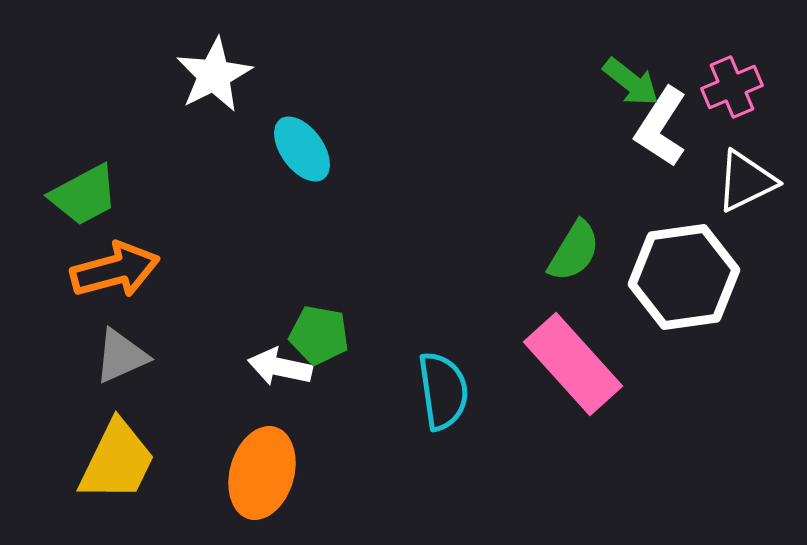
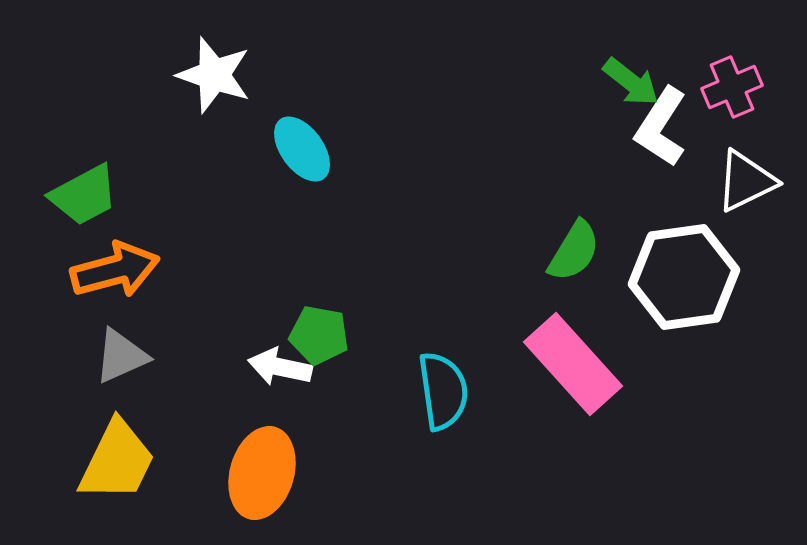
white star: rotated 26 degrees counterclockwise
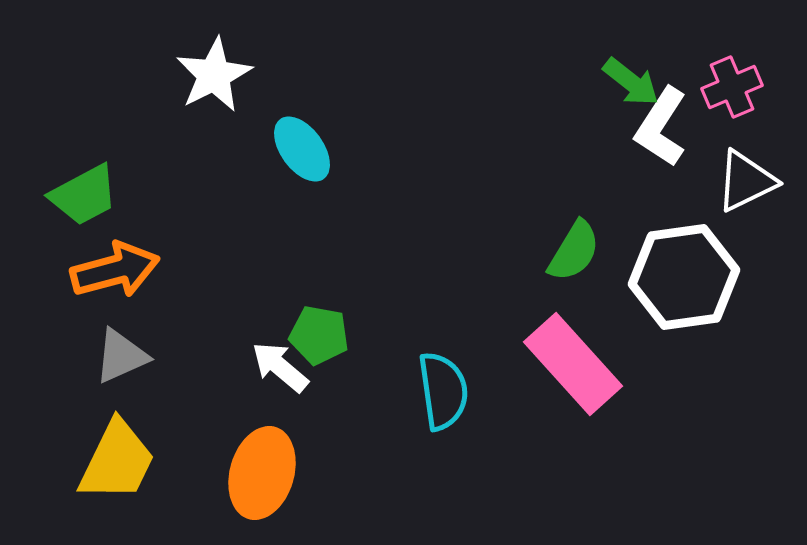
white star: rotated 26 degrees clockwise
white arrow: rotated 28 degrees clockwise
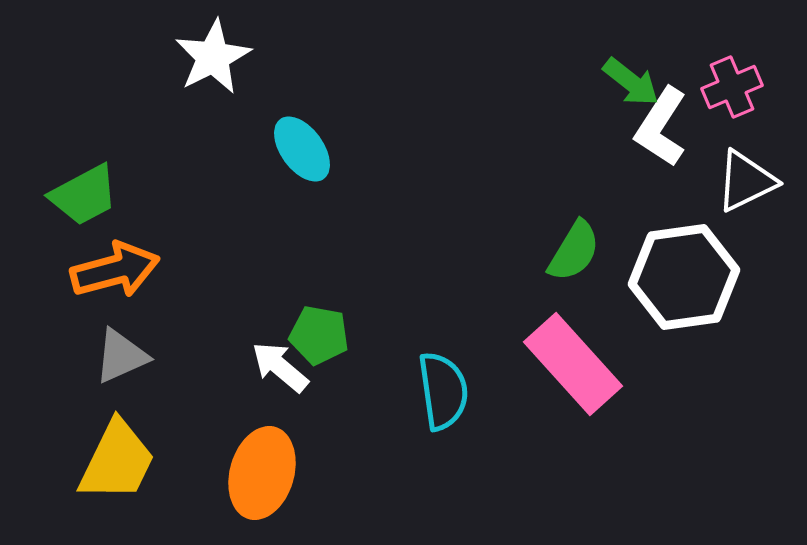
white star: moved 1 px left, 18 px up
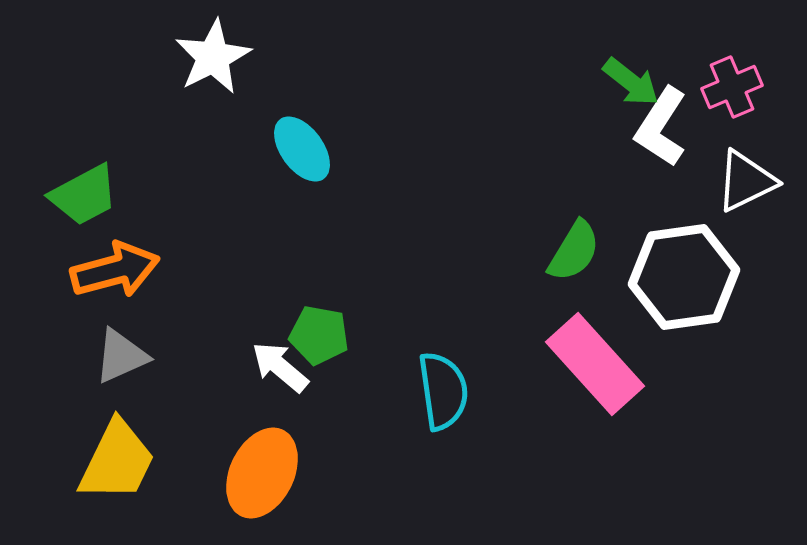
pink rectangle: moved 22 px right
orange ellipse: rotated 10 degrees clockwise
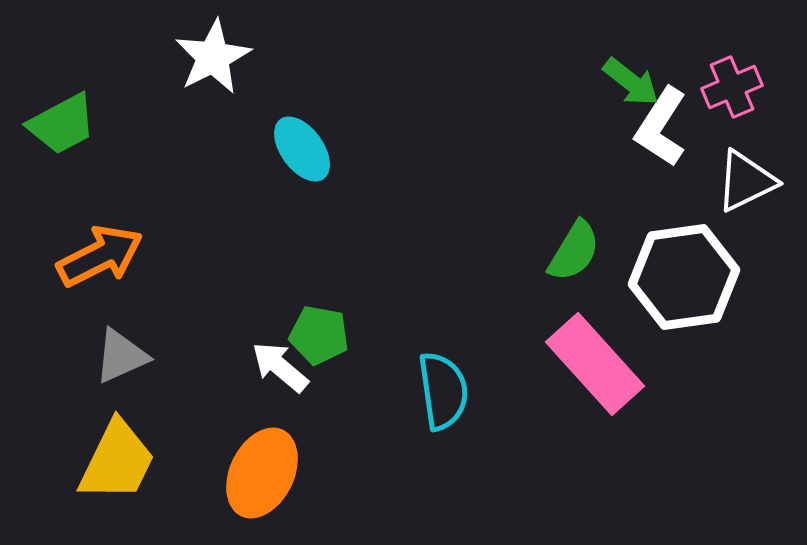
green trapezoid: moved 22 px left, 71 px up
orange arrow: moved 15 px left, 14 px up; rotated 12 degrees counterclockwise
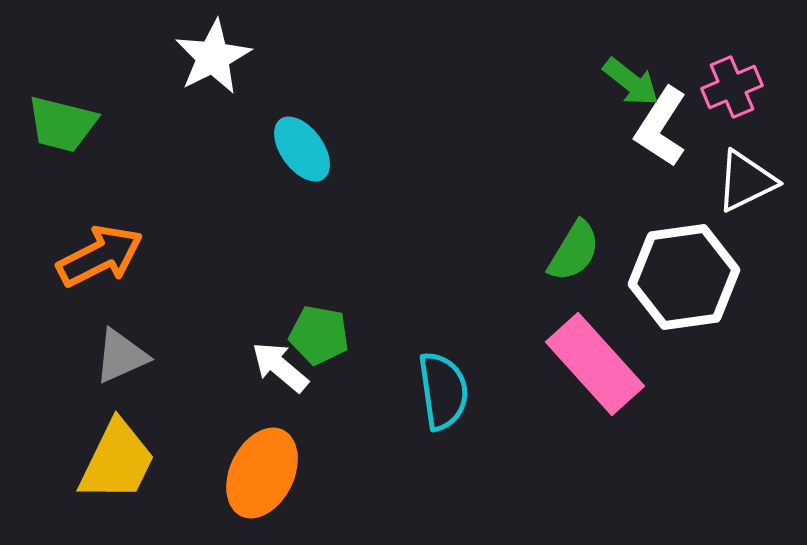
green trapezoid: rotated 42 degrees clockwise
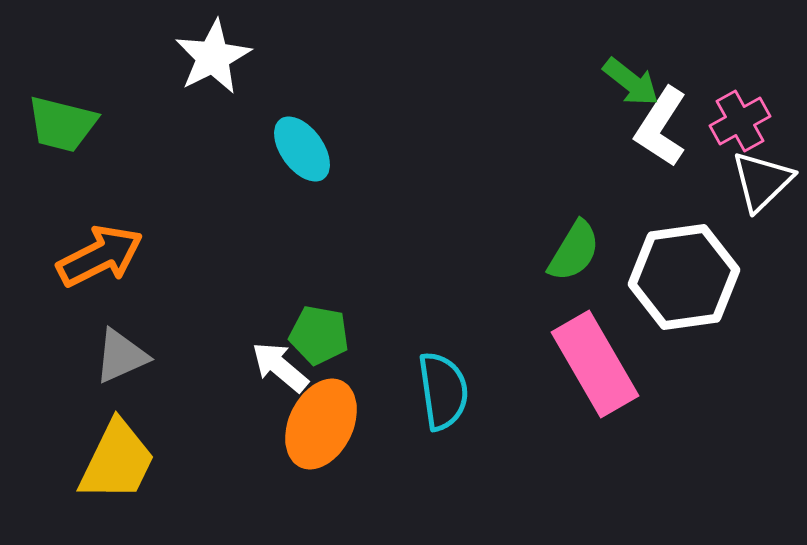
pink cross: moved 8 px right, 34 px down; rotated 6 degrees counterclockwise
white triangle: moved 16 px right; rotated 18 degrees counterclockwise
pink rectangle: rotated 12 degrees clockwise
orange ellipse: moved 59 px right, 49 px up
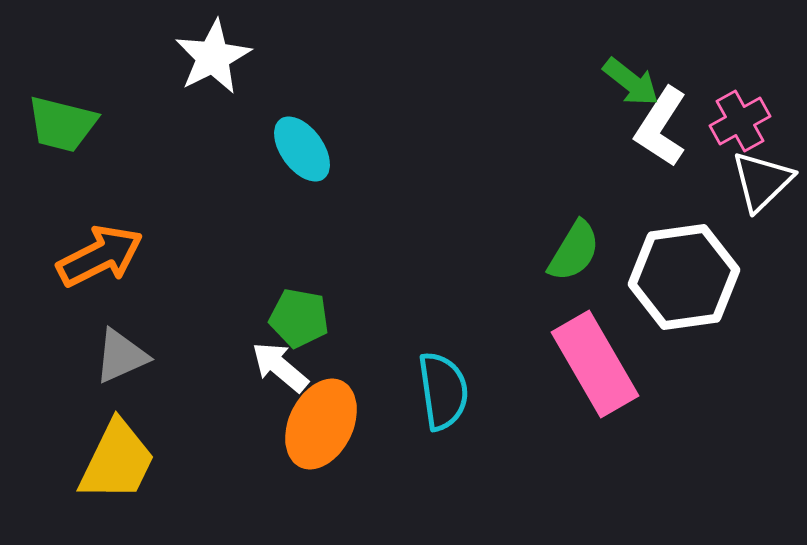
green pentagon: moved 20 px left, 17 px up
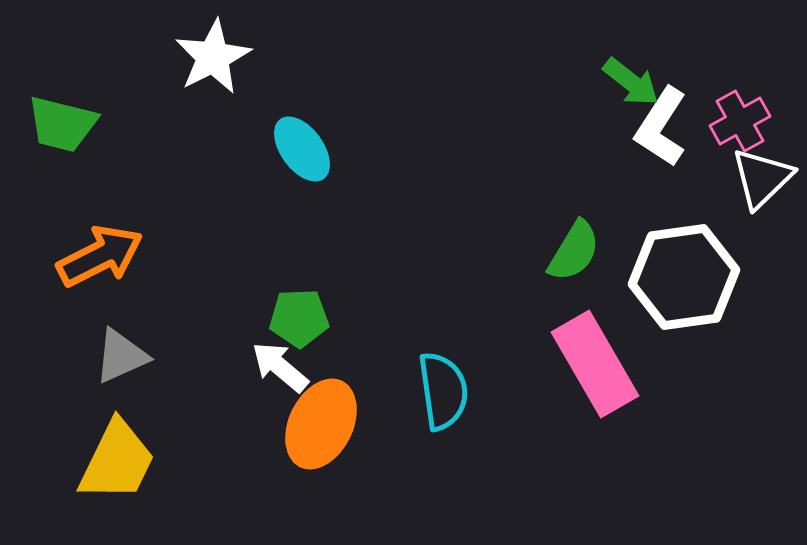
white triangle: moved 3 px up
green pentagon: rotated 12 degrees counterclockwise
